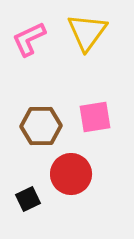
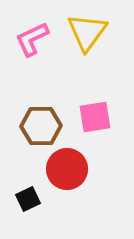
pink L-shape: moved 3 px right
red circle: moved 4 px left, 5 px up
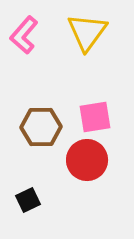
pink L-shape: moved 8 px left, 4 px up; rotated 24 degrees counterclockwise
brown hexagon: moved 1 px down
red circle: moved 20 px right, 9 px up
black square: moved 1 px down
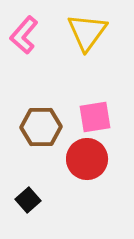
red circle: moved 1 px up
black square: rotated 15 degrees counterclockwise
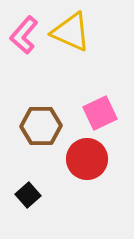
yellow triangle: moved 16 px left; rotated 42 degrees counterclockwise
pink square: moved 5 px right, 4 px up; rotated 16 degrees counterclockwise
brown hexagon: moved 1 px up
black square: moved 5 px up
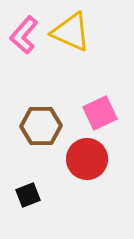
black square: rotated 20 degrees clockwise
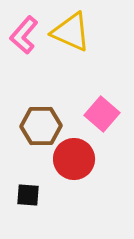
pink square: moved 2 px right, 1 px down; rotated 24 degrees counterclockwise
red circle: moved 13 px left
black square: rotated 25 degrees clockwise
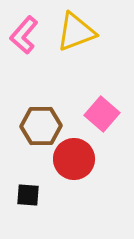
yellow triangle: moved 5 px right; rotated 45 degrees counterclockwise
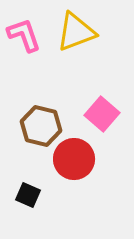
pink L-shape: rotated 120 degrees clockwise
brown hexagon: rotated 15 degrees clockwise
black square: rotated 20 degrees clockwise
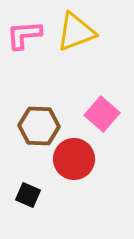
pink L-shape: rotated 75 degrees counterclockwise
brown hexagon: moved 2 px left; rotated 12 degrees counterclockwise
